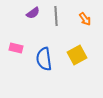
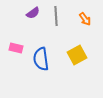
blue semicircle: moved 3 px left
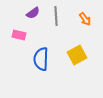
pink rectangle: moved 3 px right, 13 px up
blue semicircle: rotated 10 degrees clockwise
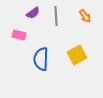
orange arrow: moved 3 px up
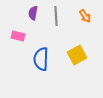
purple semicircle: rotated 136 degrees clockwise
pink rectangle: moved 1 px left, 1 px down
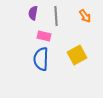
pink rectangle: moved 26 px right
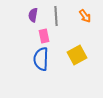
purple semicircle: moved 2 px down
pink rectangle: rotated 64 degrees clockwise
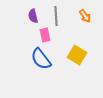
purple semicircle: moved 1 px down; rotated 24 degrees counterclockwise
pink rectangle: moved 1 px right, 1 px up
yellow square: rotated 30 degrees counterclockwise
blue semicircle: rotated 40 degrees counterclockwise
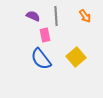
purple semicircle: rotated 128 degrees clockwise
yellow square: moved 1 px left, 2 px down; rotated 18 degrees clockwise
